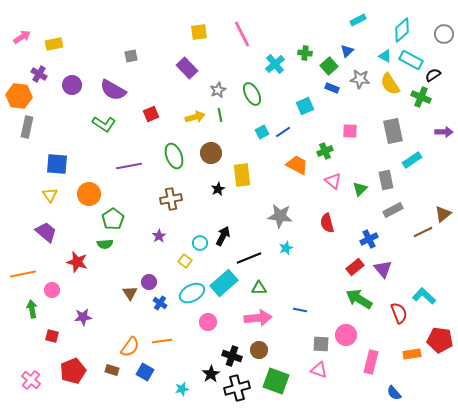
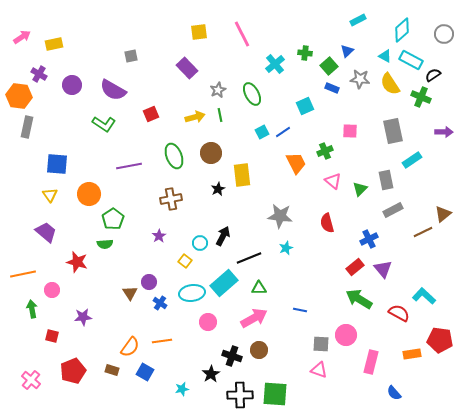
orange trapezoid at (297, 165): moved 1 px left, 2 px up; rotated 35 degrees clockwise
cyan ellipse at (192, 293): rotated 20 degrees clockwise
red semicircle at (399, 313): rotated 40 degrees counterclockwise
pink arrow at (258, 318): moved 4 px left; rotated 24 degrees counterclockwise
green square at (276, 381): moved 1 px left, 13 px down; rotated 16 degrees counterclockwise
black cross at (237, 388): moved 3 px right, 7 px down; rotated 15 degrees clockwise
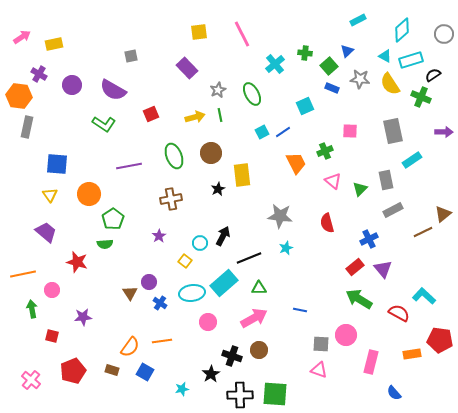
cyan rectangle at (411, 60): rotated 45 degrees counterclockwise
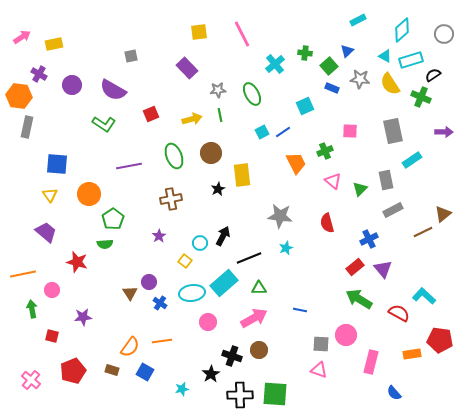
gray star at (218, 90): rotated 21 degrees clockwise
yellow arrow at (195, 117): moved 3 px left, 2 px down
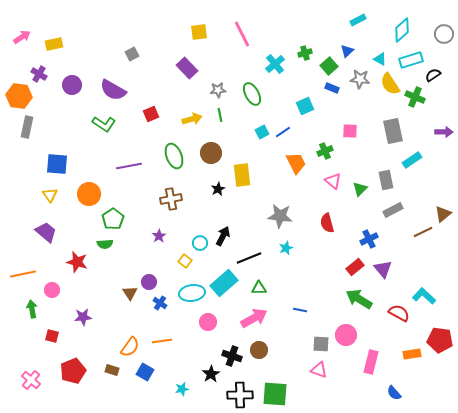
green cross at (305, 53): rotated 24 degrees counterclockwise
gray square at (131, 56): moved 1 px right, 2 px up; rotated 16 degrees counterclockwise
cyan triangle at (385, 56): moved 5 px left, 3 px down
green cross at (421, 97): moved 6 px left
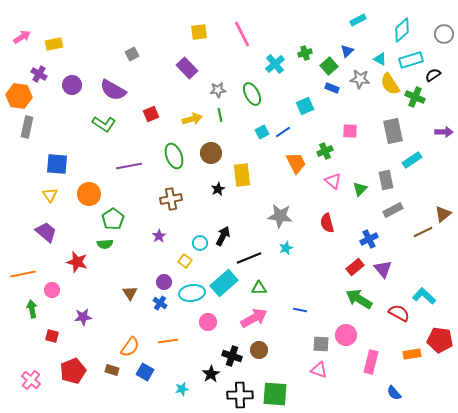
purple circle at (149, 282): moved 15 px right
orange line at (162, 341): moved 6 px right
